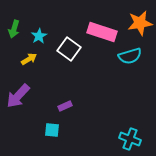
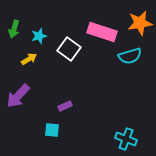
cyan star: rotated 14 degrees clockwise
cyan cross: moved 4 px left
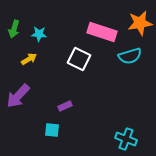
cyan star: moved 2 px up; rotated 21 degrees clockwise
white square: moved 10 px right, 10 px down; rotated 10 degrees counterclockwise
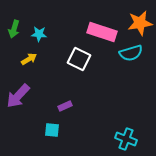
cyan semicircle: moved 1 px right, 3 px up
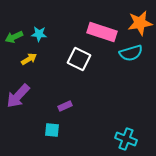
green arrow: moved 8 px down; rotated 48 degrees clockwise
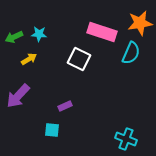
cyan semicircle: rotated 50 degrees counterclockwise
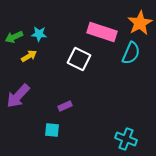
orange star: rotated 20 degrees counterclockwise
yellow arrow: moved 3 px up
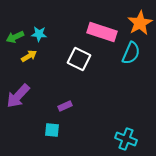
green arrow: moved 1 px right
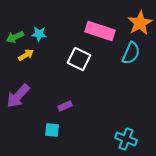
pink rectangle: moved 2 px left, 1 px up
yellow arrow: moved 3 px left, 1 px up
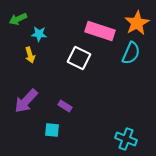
orange star: moved 3 px left
green arrow: moved 3 px right, 18 px up
yellow arrow: moved 4 px right; rotated 105 degrees clockwise
white square: moved 1 px up
purple arrow: moved 8 px right, 5 px down
purple rectangle: rotated 56 degrees clockwise
